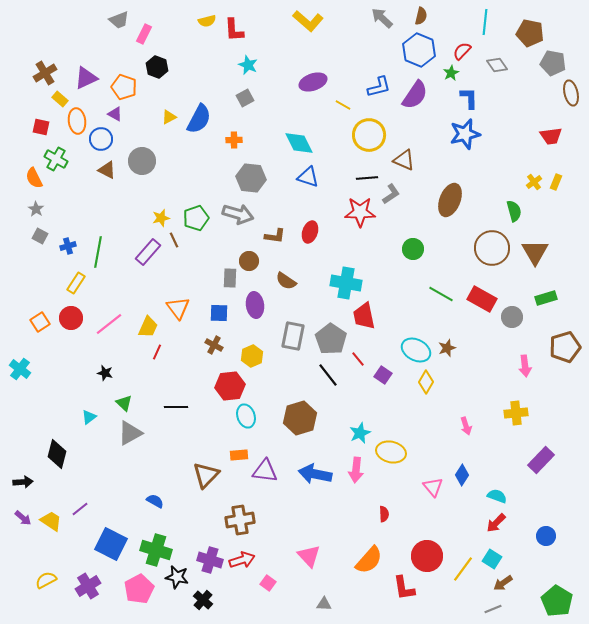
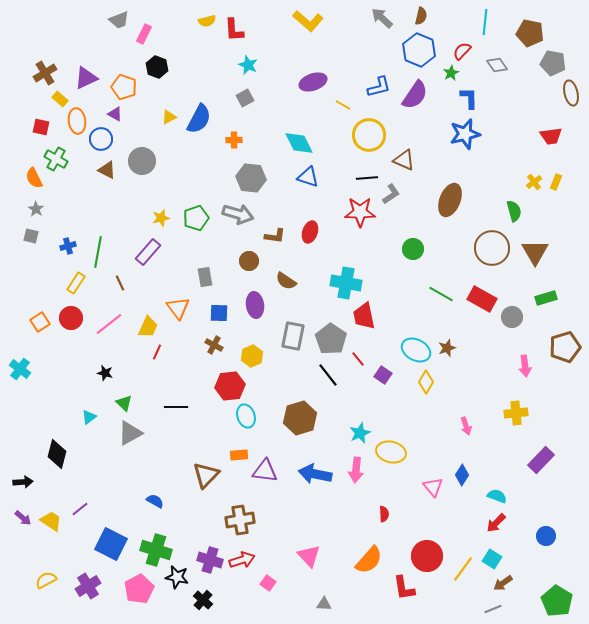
gray square at (40, 236): moved 9 px left; rotated 14 degrees counterclockwise
brown line at (174, 240): moved 54 px left, 43 px down
gray rectangle at (230, 278): moved 25 px left, 1 px up; rotated 12 degrees counterclockwise
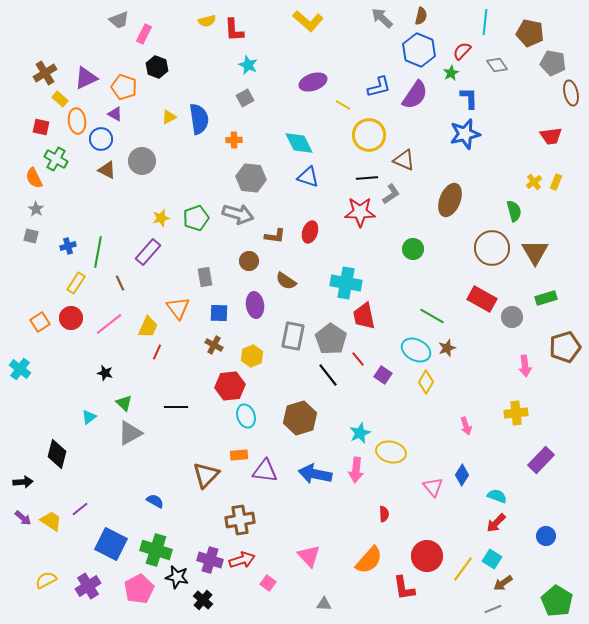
blue semicircle at (199, 119): rotated 36 degrees counterclockwise
green line at (441, 294): moved 9 px left, 22 px down
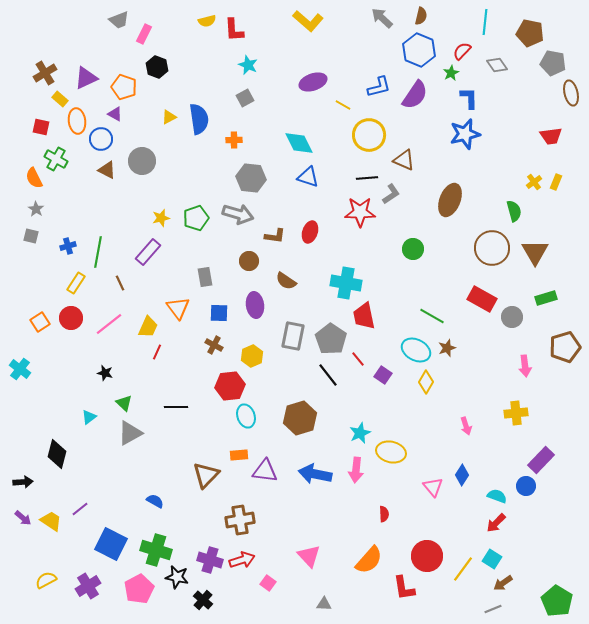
blue circle at (546, 536): moved 20 px left, 50 px up
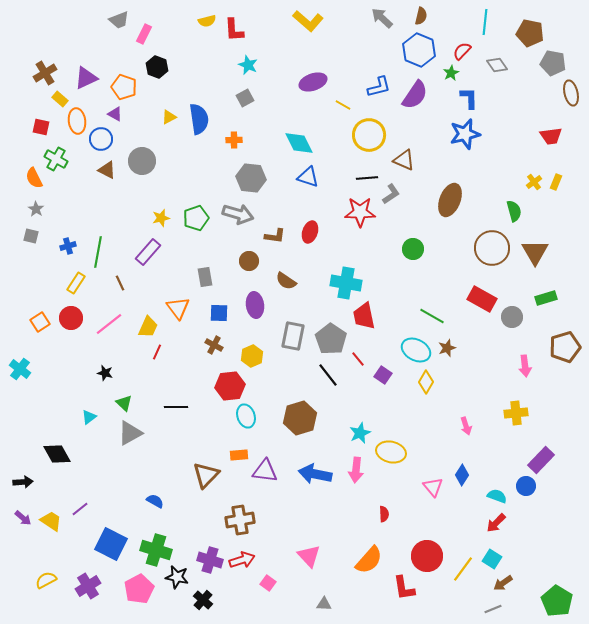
black diamond at (57, 454): rotated 44 degrees counterclockwise
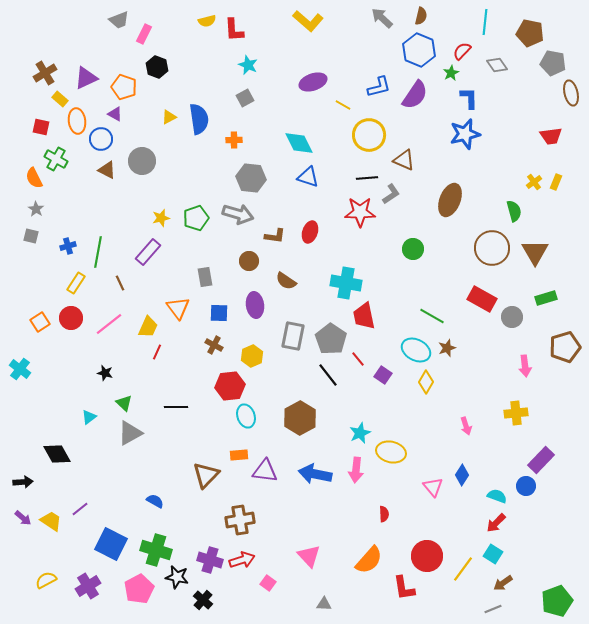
brown hexagon at (300, 418): rotated 12 degrees counterclockwise
cyan square at (492, 559): moved 1 px right, 5 px up
green pentagon at (557, 601): rotated 20 degrees clockwise
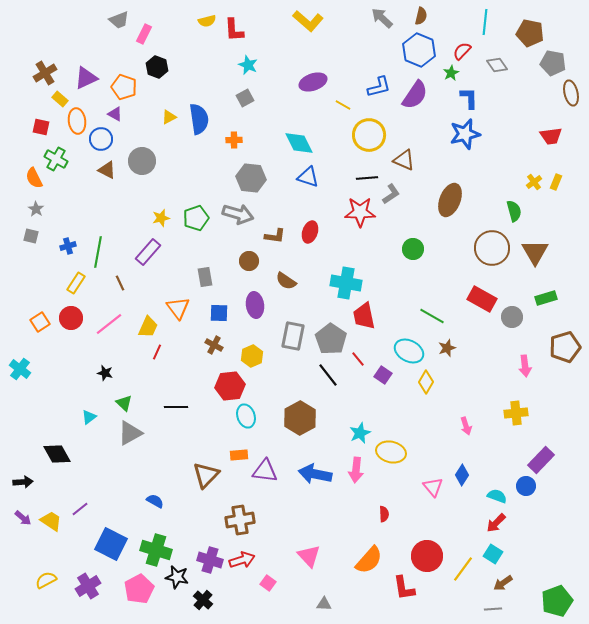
cyan ellipse at (416, 350): moved 7 px left, 1 px down
gray line at (493, 609): rotated 18 degrees clockwise
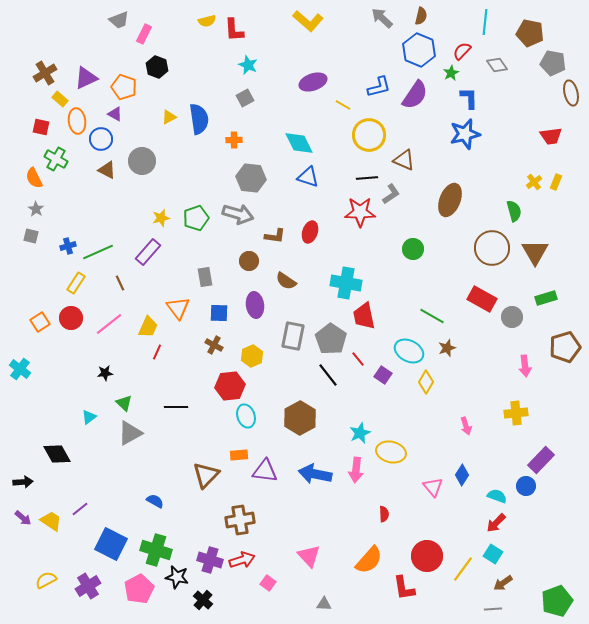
green line at (98, 252): rotated 56 degrees clockwise
black star at (105, 373): rotated 21 degrees counterclockwise
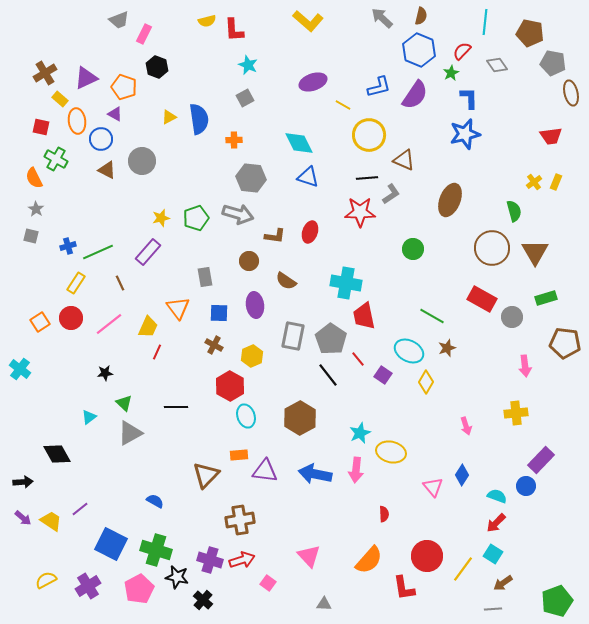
brown pentagon at (565, 347): moved 4 px up; rotated 24 degrees clockwise
red hexagon at (230, 386): rotated 24 degrees counterclockwise
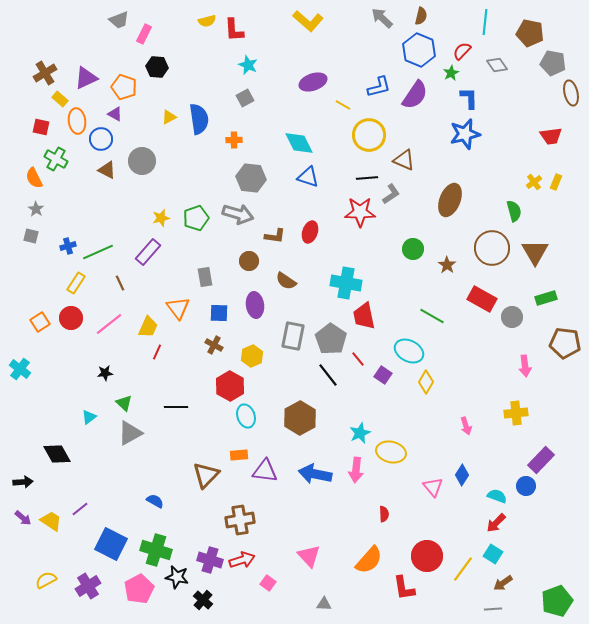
black hexagon at (157, 67): rotated 15 degrees counterclockwise
brown star at (447, 348): moved 83 px up; rotated 18 degrees counterclockwise
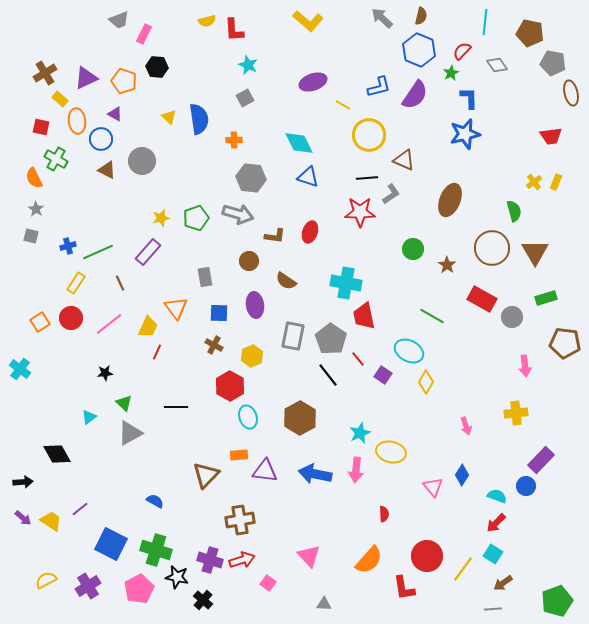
orange pentagon at (124, 87): moved 6 px up
yellow triangle at (169, 117): rotated 49 degrees counterclockwise
orange triangle at (178, 308): moved 2 px left
cyan ellipse at (246, 416): moved 2 px right, 1 px down
